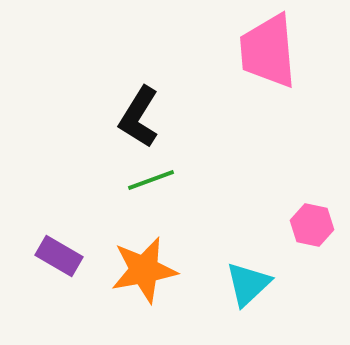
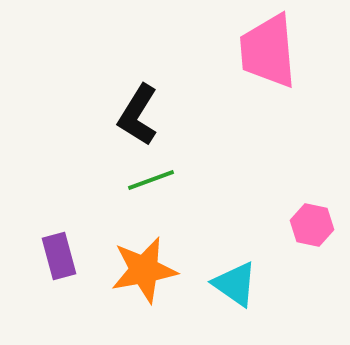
black L-shape: moved 1 px left, 2 px up
purple rectangle: rotated 45 degrees clockwise
cyan triangle: moved 13 px left; rotated 42 degrees counterclockwise
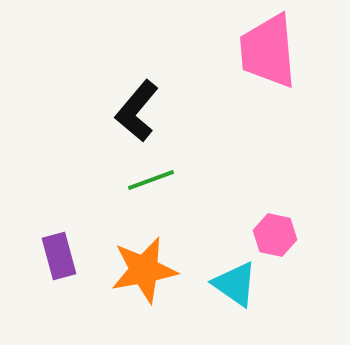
black L-shape: moved 1 px left, 4 px up; rotated 8 degrees clockwise
pink hexagon: moved 37 px left, 10 px down
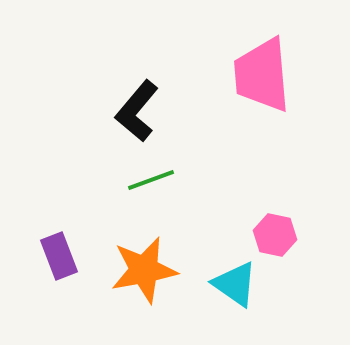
pink trapezoid: moved 6 px left, 24 px down
purple rectangle: rotated 6 degrees counterclockwise
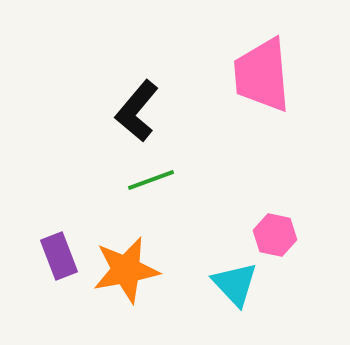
orange star: moved 18 px left
cyan triangle: rotated 12 degrees clockwise
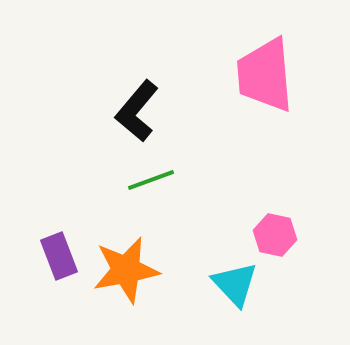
pink trapezoid: moved 3 px right
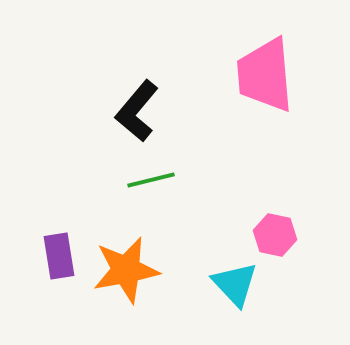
green line: rotated 6 degrees clockwise
purple rectangle: rotated 12 degrees clockwise
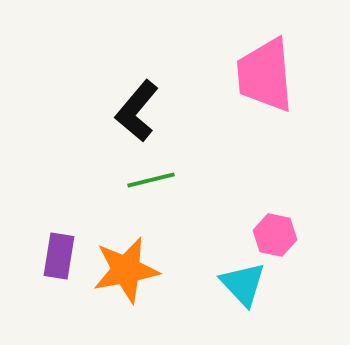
purple rectangle: rotated 18 degrees clockwise
cyan triangle: moved 8 px right
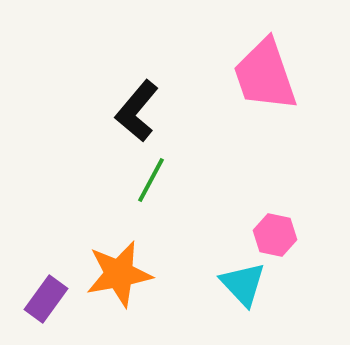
pink trapezoid: rotated 14 degrees counterclockwise
green line: rotated 48 degrees counterclockwise
purple rectangle: moved 13 px left, 43 px down; rotated 27 degrees clockwise
orange star: moved 7 px left, 4 px down
